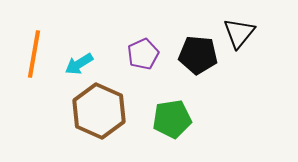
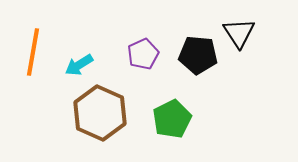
black triangle: rotated 12 degrees counterclockwise
orange line: moved 1 px left, 2 px up
cyan arrow: moved 1 px down
brown hexagon: moved 1 px right, 2 px down
green pentagon: rotated 18 degrees counterclockwise
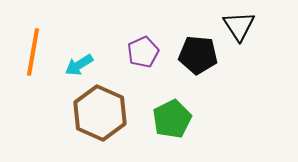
black triangle: moved 7 px up
purple pentagon: moved 2 px up
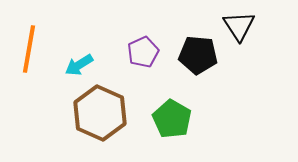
orange line: moved 4 px left, 3 px up
green pentagon: rotated 15 degrees counterclockwise
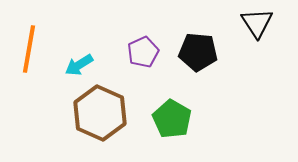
black triangle: moved 18 px right, 3 px up
black pentagon: moved 3 px up
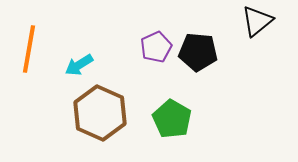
black triangle: moved 2 px up; rotated 24 degrees clockwise
purple pentagon: moved 13 px right, 5 px up
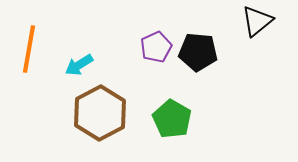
brown hexagon: rotated 8 degrees clockwise
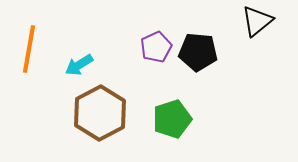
green pentagon: rotated 24 degrees clockwise
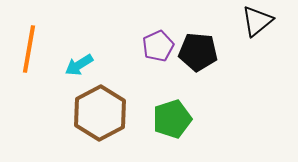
purple pentagon: moved 2 px right, 1 px up
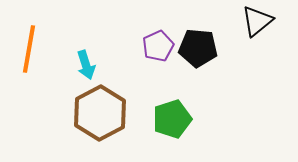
black pentagon: moved 4 px up
cyan arrow: moved 7 px right; rotated 76 degrees counterclockwise
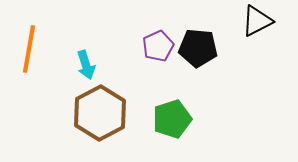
black triangle: rotated 12 degrees clockwise
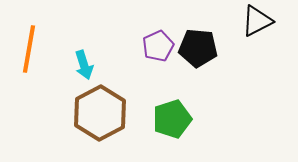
cyan arrow: moved 2 px left
